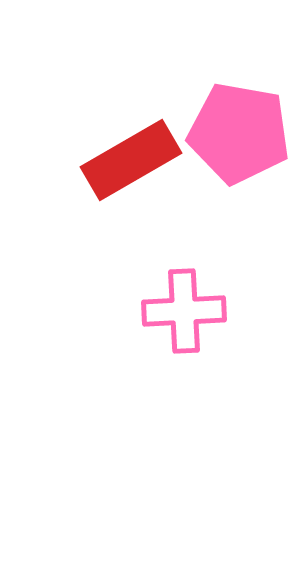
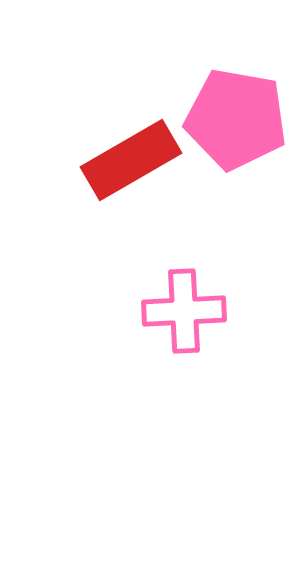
pink pentagon: moved 3 px left, 14 px up
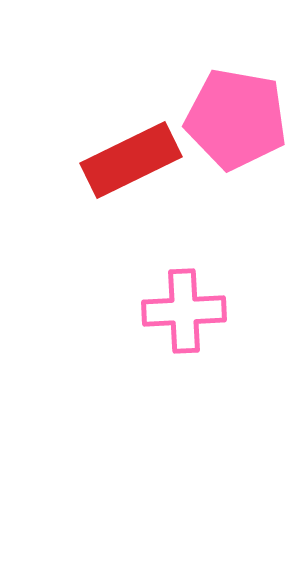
red rectangle: rotated 4 degrees clockwise
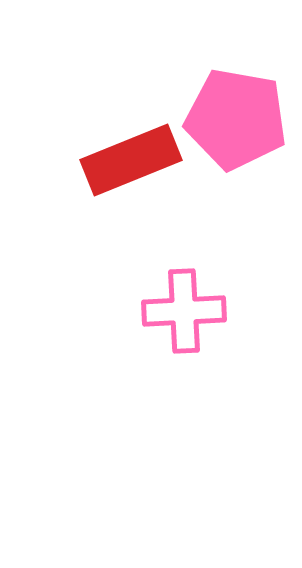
red rectangle: rotated 4 degrees clockwise
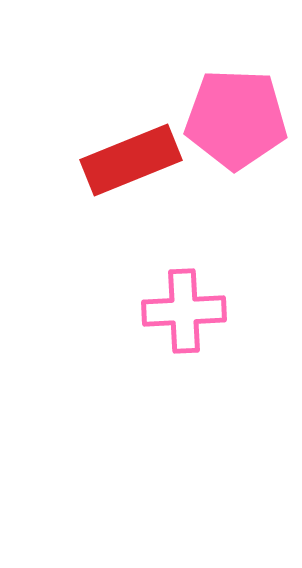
pink pentagon: rotated 8 degrees counterclockwise
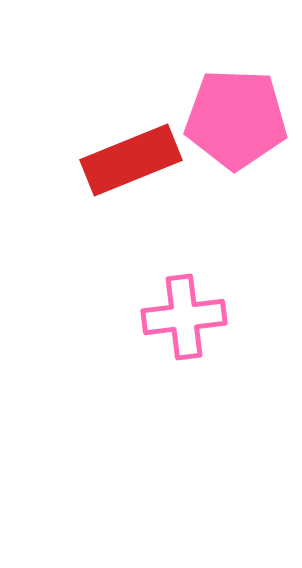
pink cross: moved 6 px down; rotated 4 degrees counterclockwise
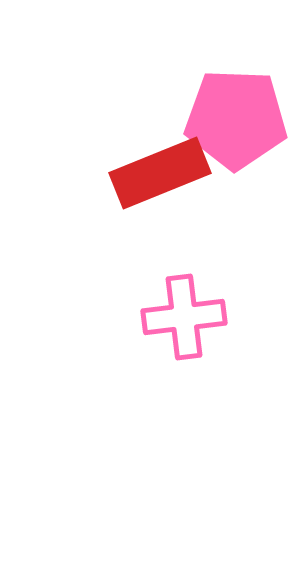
red rectangle: moved 29 px right, 13 px down
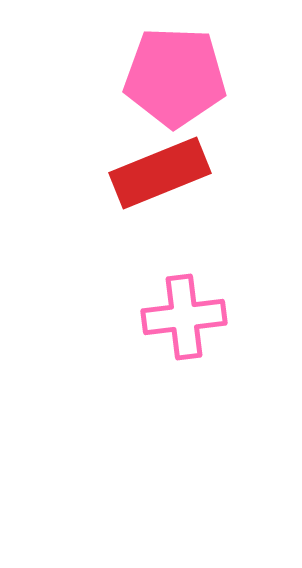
pink pentagon: moved 61 px left, 42 px up
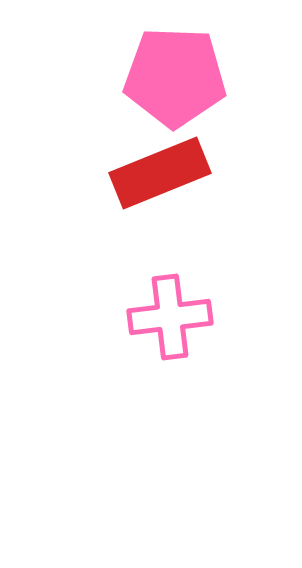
pink cross: moved 14 px left
